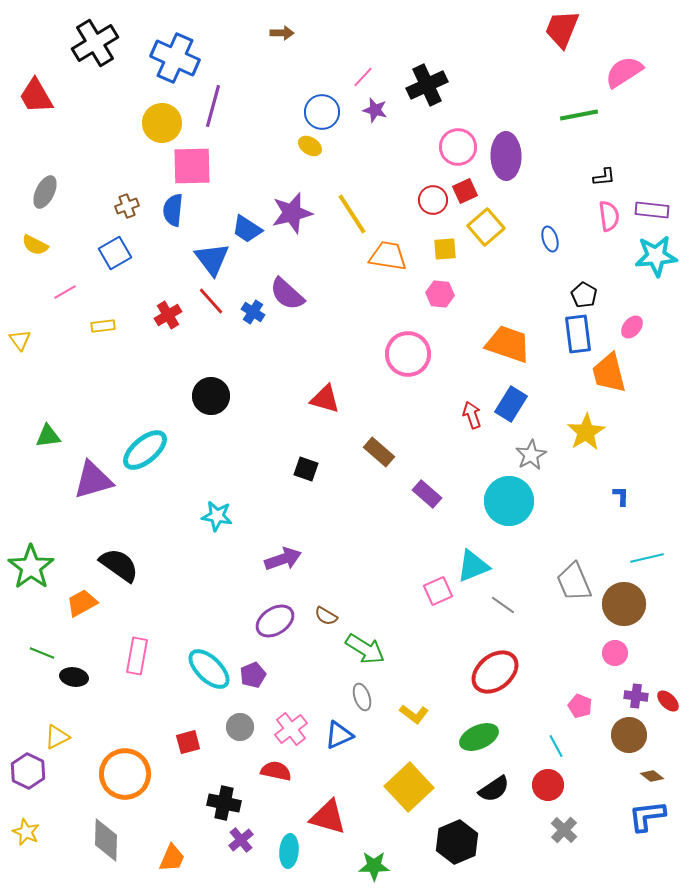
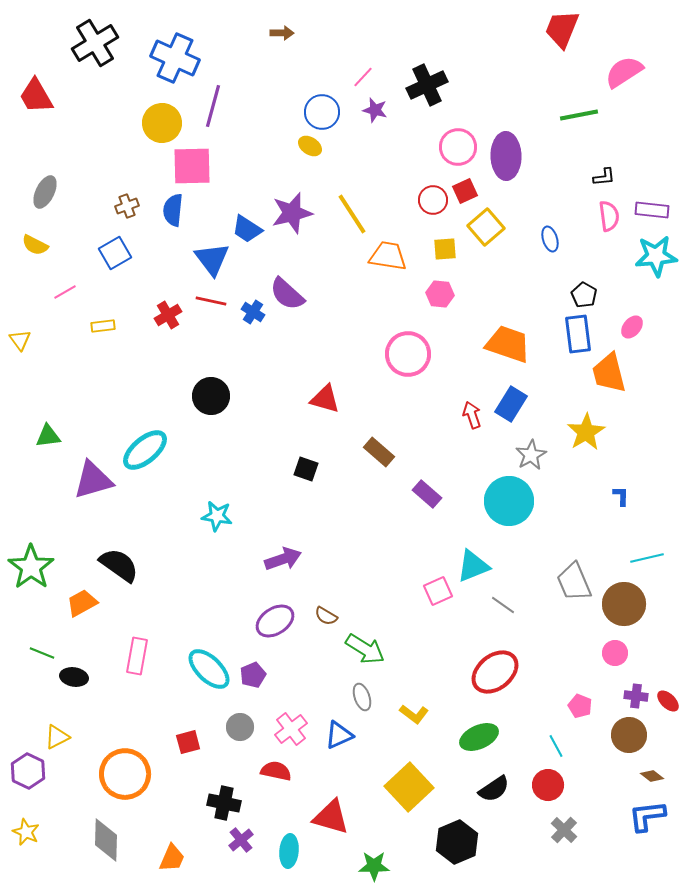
red line at (211, 301): rotated 36 degrees counterclockwise
red triangle at (328, 817): moved 3 px right
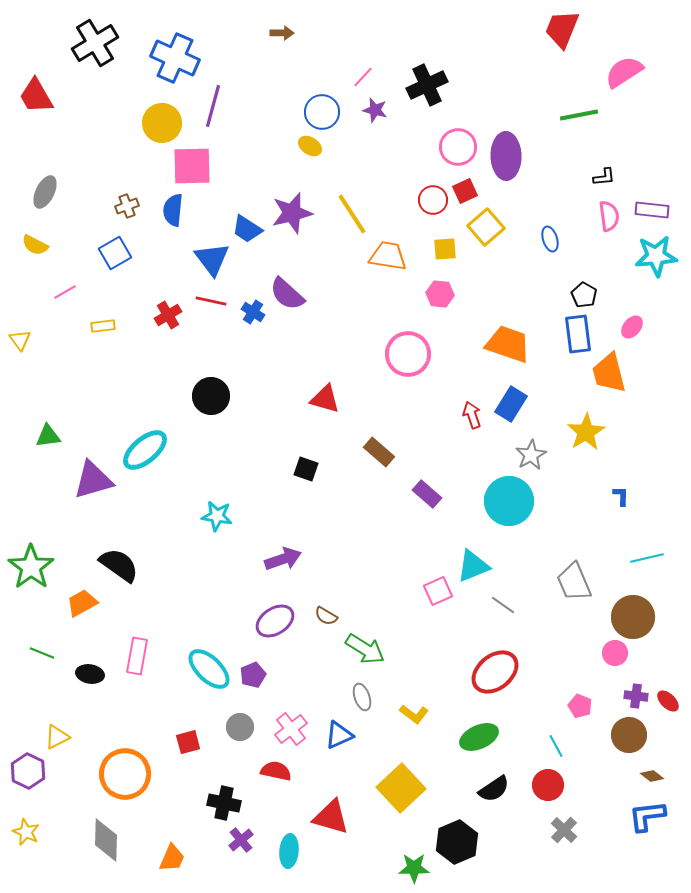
brown circle at (624, 604): moved 9 px right, 13 px down
black ellipse at (74, 677): moved 16 px right, 3 px up
yellow square at (409, 787): moved 8 px left, 1 px down
green star at (374, 866): moved 40 px right, 2 px down
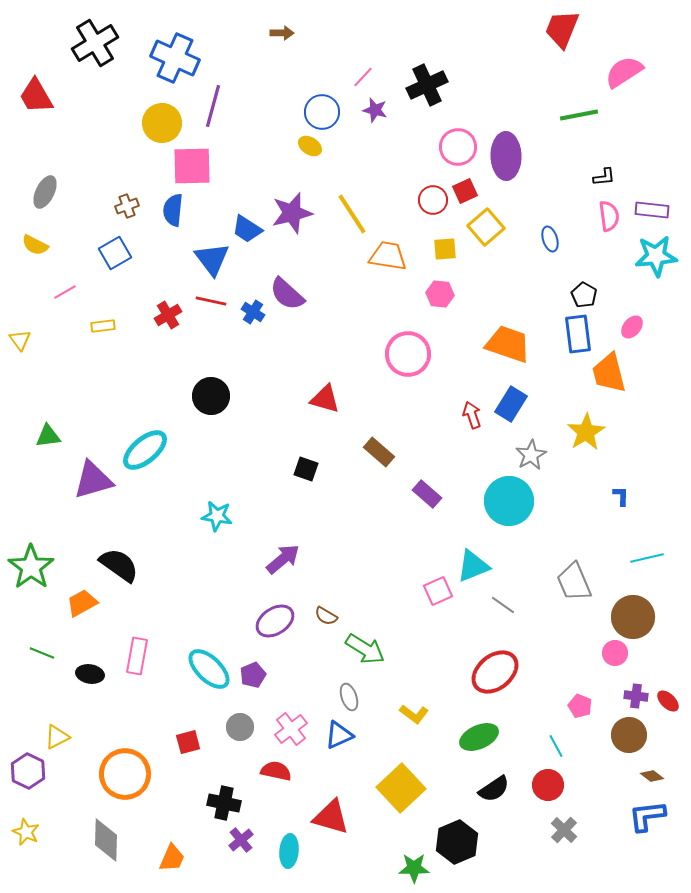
purple arrow at (283, 559): rotated 21 degrees counterclockwise
gray ellipse at (362, 697): moved 13 px left
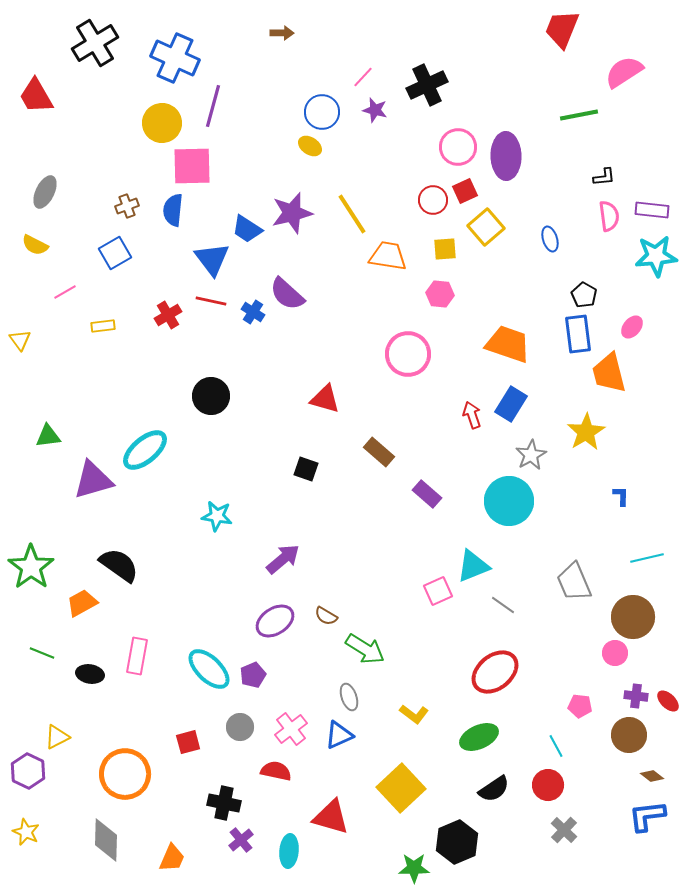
pink pentagon at (580, 706): rotated 15 degrees counterclockwise
